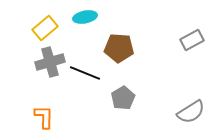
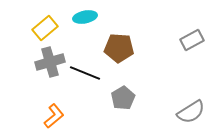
orange L-shape: moved 10 px right, 1 px up; rotated 50 degrees clockwise
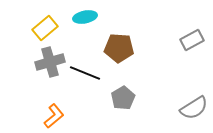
gray semicircle: moved 3 px right, 4 px up
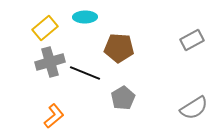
cyan ellipse: rotated 10 degrees clockwise
